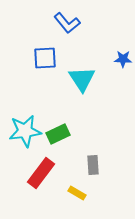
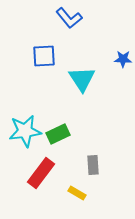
blue L-shape: moved 2 px right, 5 px up
blue square: moved 1 px left, 2 px up
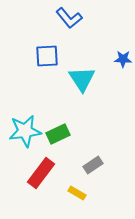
blue square: moved 3 px right
gray rectangle: rotated 60 degrees clockwise
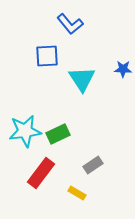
blue L-shape: moved 1 px right, 6 px down
blue star: moved 10 px down
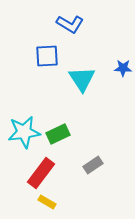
blue L-shape: rotated 20 degrees counterclockwise
blue star: moved 1 px up
cyan star: moved 1 px left, 1 px down
yellow rectangle: moved 30 px left, 9 px down
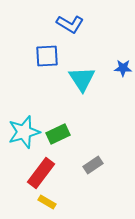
cyan star: rotated 8 degrees counterclockwise
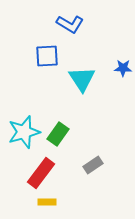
green rectangle: rotated 30 degrees counterclockwise
yellow rectangle: rotated 30 degrees counterclockwise
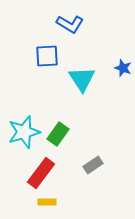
blue star: rotated 18 degrees clockwise
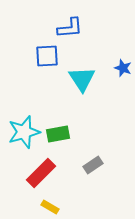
blue L-shape: moved 4 px down; rotated 36 degrees counterclockwise
green rectangle: rotated 45 degrees clockwise
red rectangle: rotated 8 degrees clockwise
yellow rectangle: moved 3 px right, 5 px down; rotated 30 degrees clockwise
